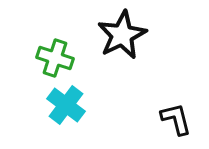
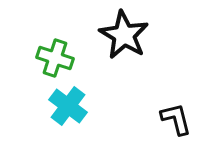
black star: moved 2 px right; rotated 15 degrees counterclockwise
cyan cross: moved 2 px right, 1 px down
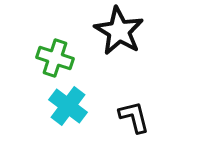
black star: moved 5 px left, 4 px up
black L-shape: moved 42 px left, 2 px up
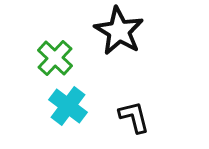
green cross: rotated 24 degrees clockwise
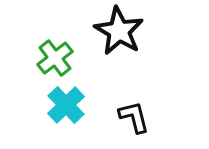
green cross: rotated 9 degrees clockwise
cyan cross: moved 2 px left, 1 px up; rotated 9 degrees clockwise
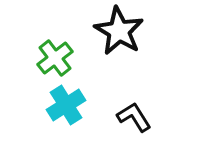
cyan cross: rotated 12 degrees clockwise
black L-shape: rotated 18 degrees counterclockwise
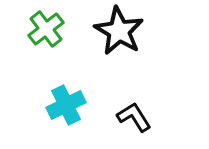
green cross: moved 9 px left, 29 px up
cyan cross: rotated 6 degrees clockwise
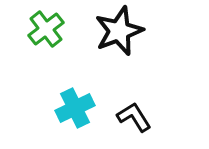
black star: rotated 21 degrees clockwise
cyan cross: moved 9 px right, 3 px down
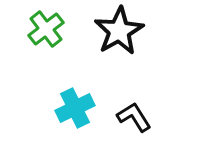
black star: rotated 9 degrees counterclockwise
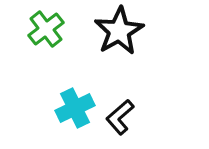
black L-shape: moved 14 px left; rotated 99 degrees counterclockwise
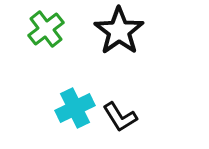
black star: rotated 6 degrees counterclockwise
black L-shape: rotated 81 degrees counterclockwise
